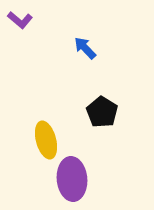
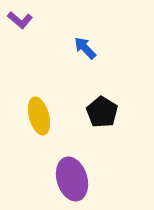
yellow ellipse: moved 7 px left, 24 px up
purple ellipse: rotated 12 degrees counterclockwise
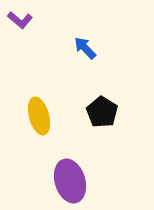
purple ellipse: moved 2 px left, 2 px down
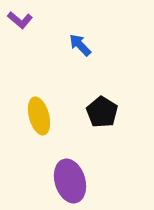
blue arrow: moved 5 px left, 3 px up
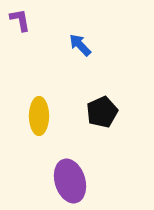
purple L-shape: rotated 140 degrees counterclockwise
black pentagon: rotated 16 degrees clockwise
yellow ellipse: rotated 15 degrees clockwise
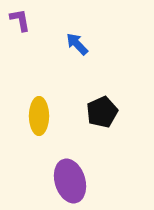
blue arrow: moved 3 px left, 1 px up
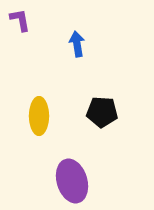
blue arrow: rotated 35 degrees clockwise
black pentagon: rotated 28 degrees clockwise
purple ellipse: moved 2 px right
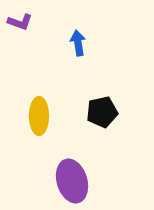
purple L-shape: moved 2 px down; rotated 120 degrees clockwise
blue arrow: moved 1 px right, 1 px up
black pentagon: rotated 16 degrees counterclockwise
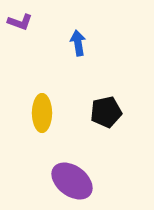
black pentagon: moved 4 px right
yellow ellipse: moved 3 px right, 3 px up
purple ellipse: rotated 36 degrees counterclockwise
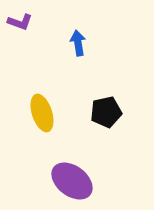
yellow ellipse: rotated 18 degrees counterclockwise
